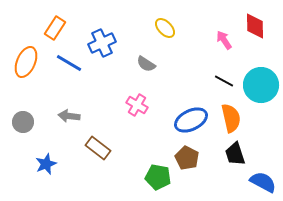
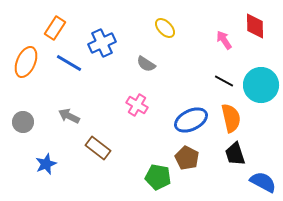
gray arrow: rotated 20 degrees clockwise
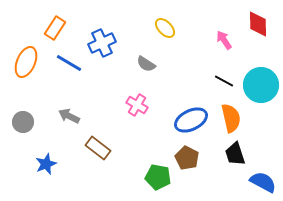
red diamond: moved 3 px right, 2 px up
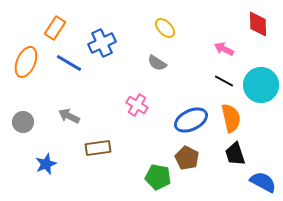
pink arrow: moved 9 px down; rotated 30 degrees counterclockwise
gray semicircle: moved 11 px right, 1 px up
brown rectangle: rotated 45 degrees counterclockwise
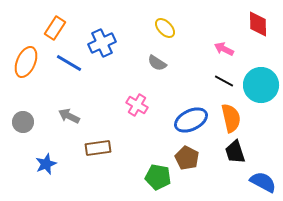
black trapezoid: moved 2 px up
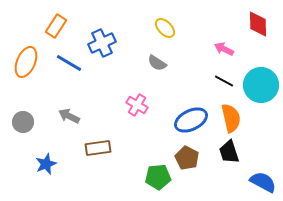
orange rectangle: moved 1 px right, 2 px up
black trapezoid: moved 6 px left
green pentagon: rotated 15 degrees counterclockwise
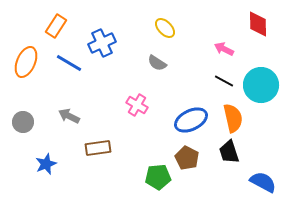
orange semicircle: moved 2 px right
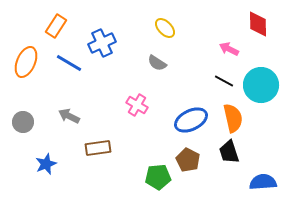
pink arrow: moved 5 px right
brown pentagon: moved 1 px right, 2 px down
blue semicircle: rotated 32 degrees counterclockwise
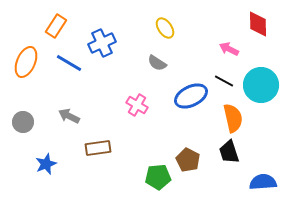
yellow ellipse: rotated 10 degrees clockwise
blue ellipse: moved 24 px up
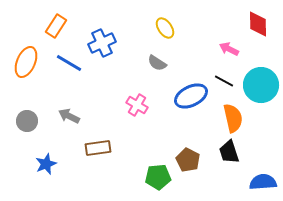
gray circle: moved 4 px right, 1 px up
